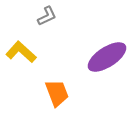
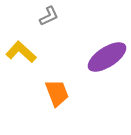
gray L-shape: moved 2 px right
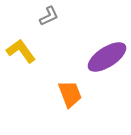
yellow L-shape: moved 1 px up; rotated 12 degrees clockwise
orange trapezoid: moved 13 px right, 1 px down
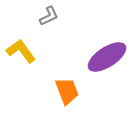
orange trapezoid: moved 3 px left, 3 px up
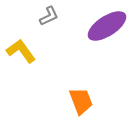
purple ellipse: moved 31 px up
orange trapezoid: moved 14 px right, 10 px down
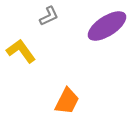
orange trapezoid: moved 14 px left; rotated 48 degrees clockwise
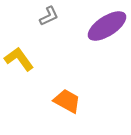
yellow L-shape: moved 2 px left, 8 px down
orange trapezoid: rotated 88 degrees counterclockwise
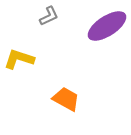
yellow L-shape: rotated 36 degrees counterclockwise
orange trapezoid: moved 1 px left, 2 px up
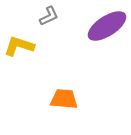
yellow L-shape: moved 13 px up
orange trapezoid: moved 2 px left; rotated 24 degrees counterclockwise
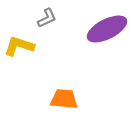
gray L-shape: moved 2 px left, 2 px down
purple ellipse: moved 3 px down; rotated 6 degrees clockwise
